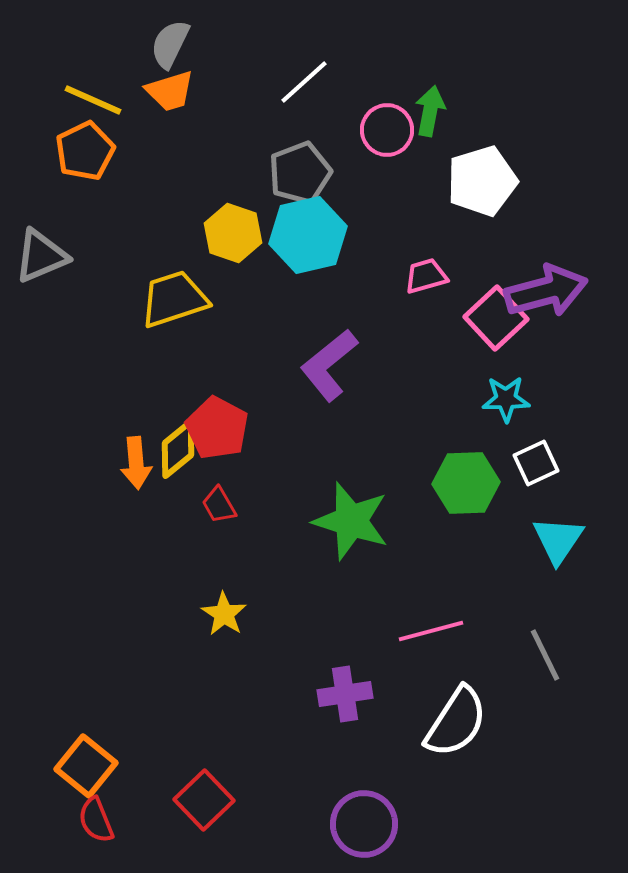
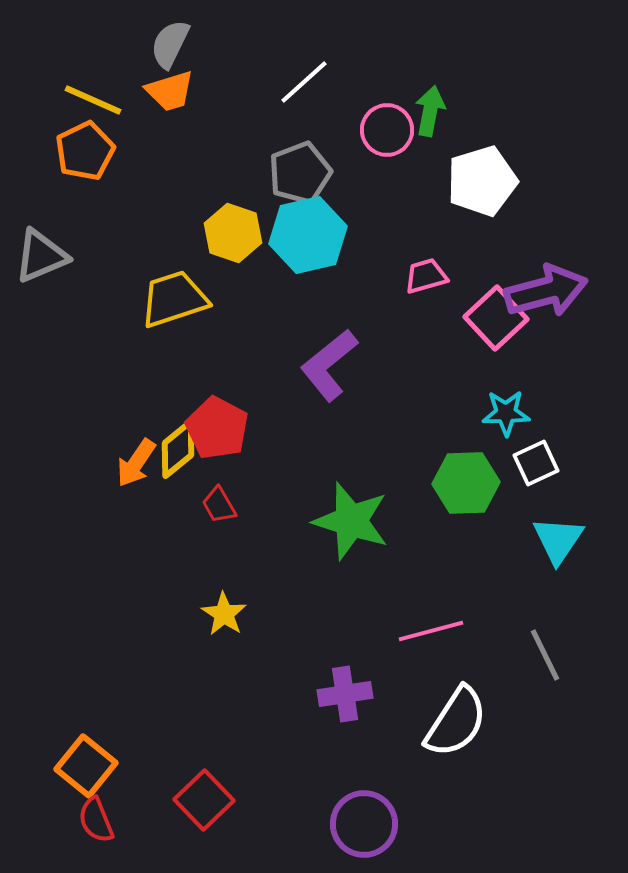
cyan star: moved 14 px down
orange arrow: rotated 39 degrees clockwise
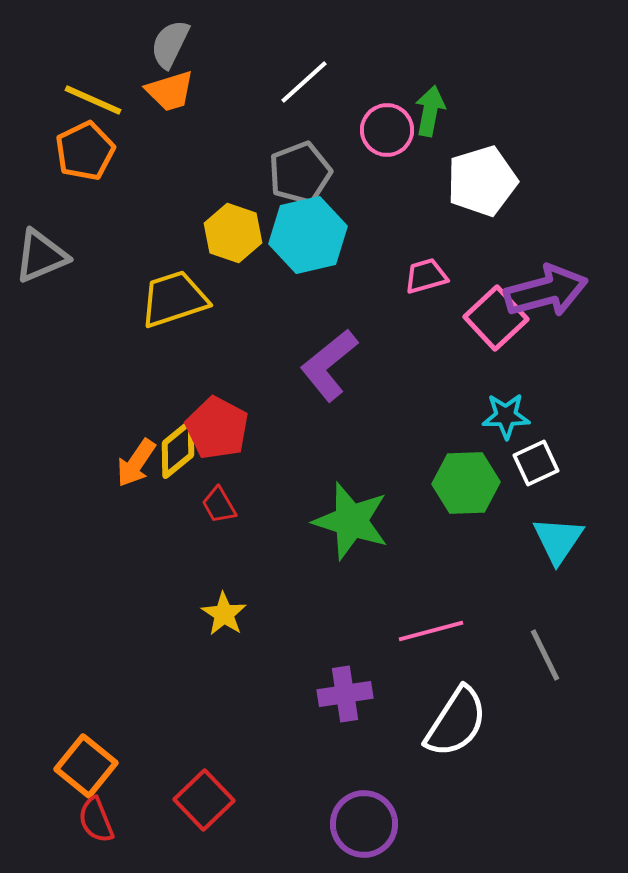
cyan star: moved 3 px down
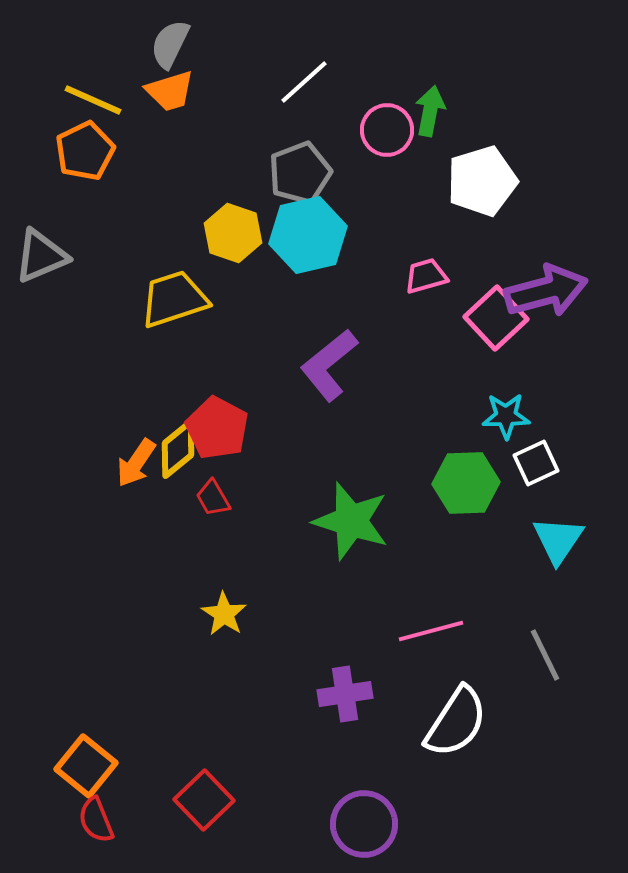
red trapezoid: moved 6 px left, 7 px up
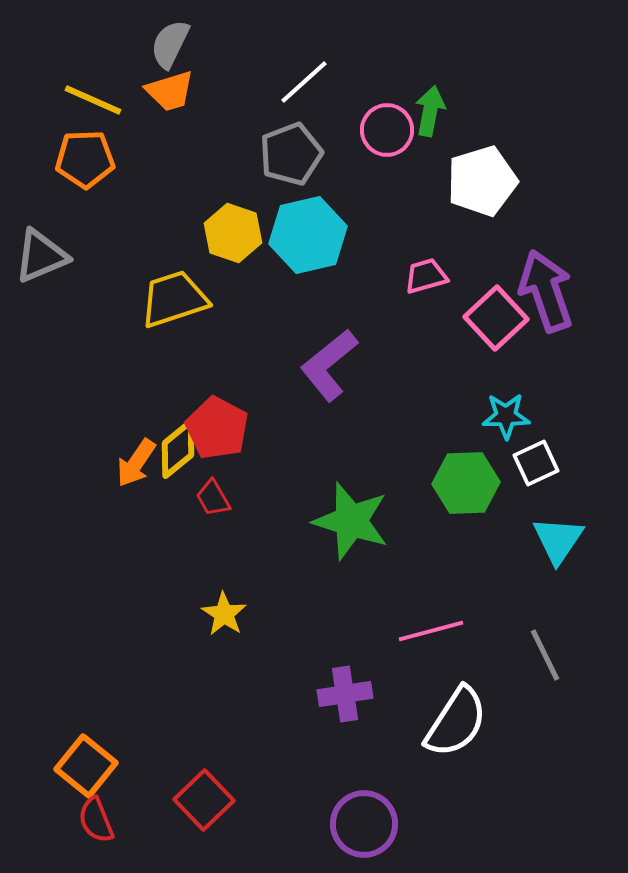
orange pentagon: moved 8 px down; rotated 24 degrees clockwise
gray pentagon: moved 9 px left, 19 px up
purple arrow: rotated 94 degrees counterclockwise
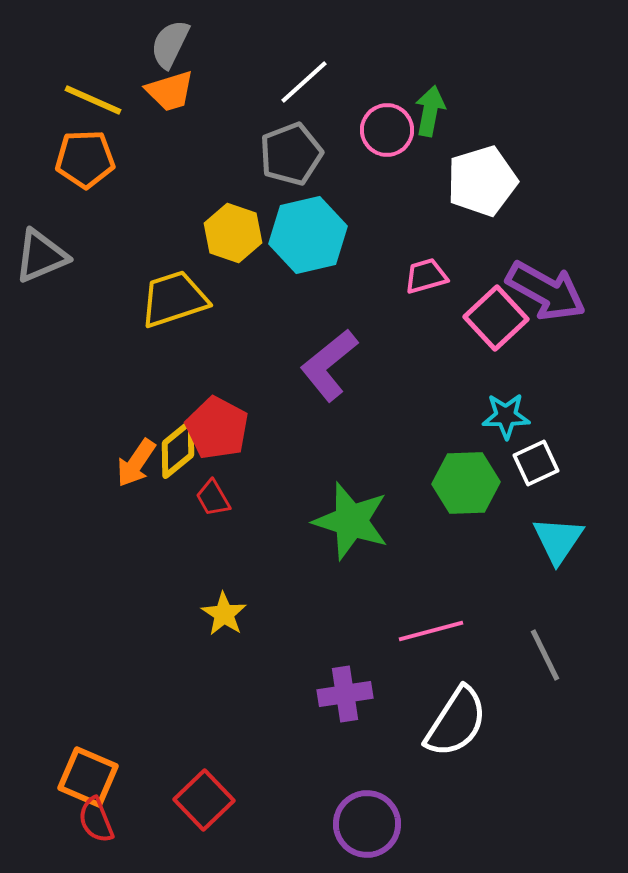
purple arrow: rotated 138 degrees clockwise
orange square: moved 2 px right, 11 px down; rotated 16 degrees counterclockwise
purple circle: moved 3 px right
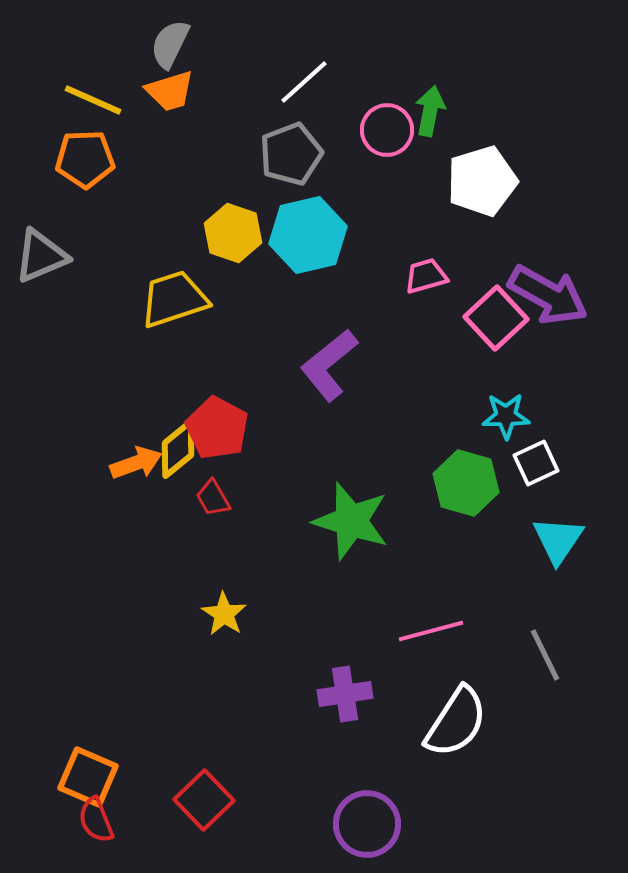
purple arrow: moved 2 px right, 4 px down
orange arrow: rotated 144 degrees counterclockwise
green hexagon: rotated 18 degrees clockwise
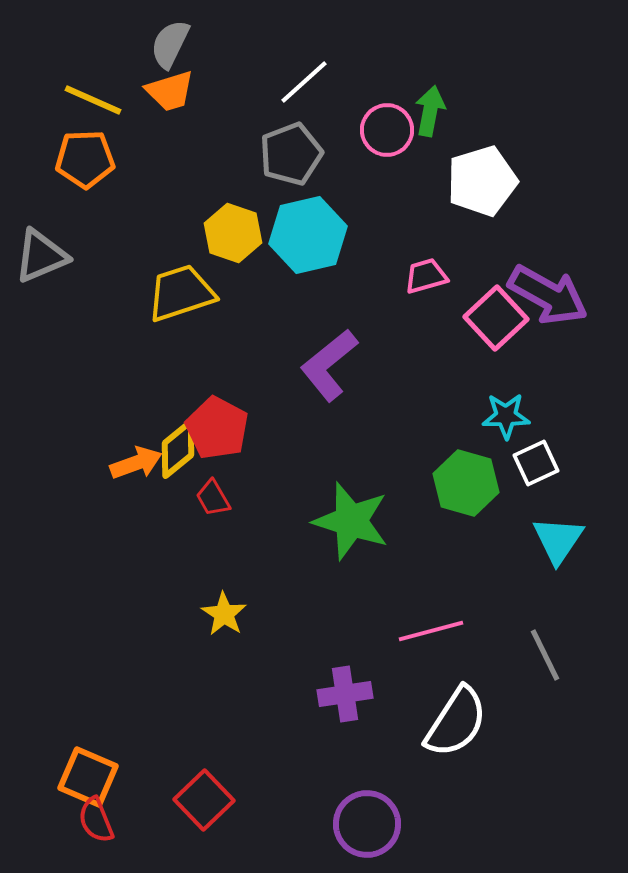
yellow trapezoid: moved 7 px right, 6 px up
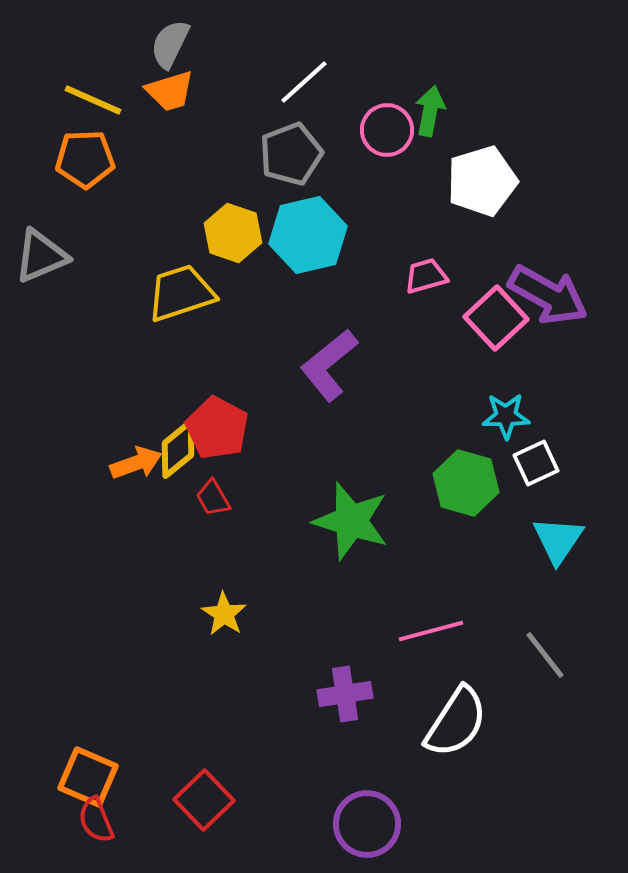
gray line: rotated 12 degrees counterclockwise
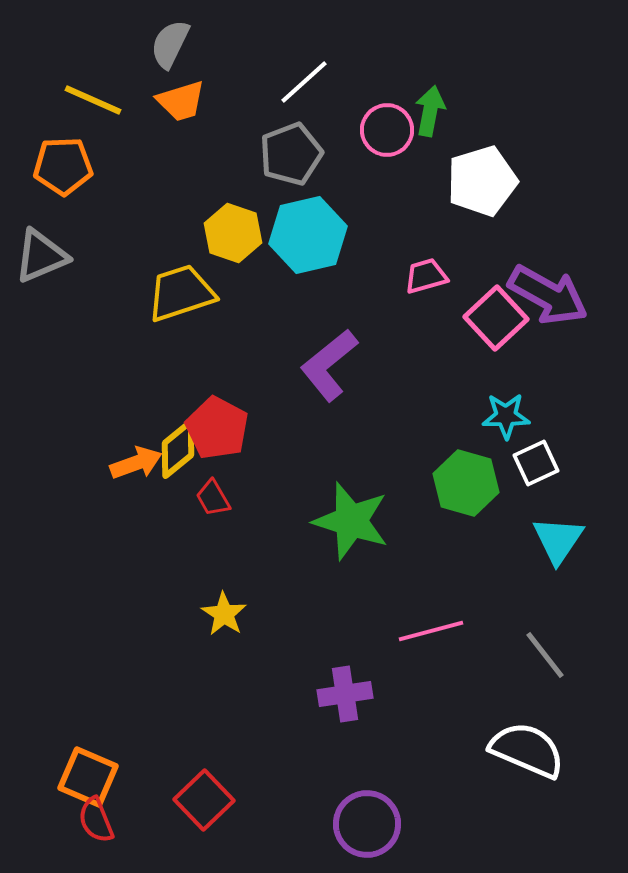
orange trapezoid: moved 11 px right, 10 px down
orange pentagon: moved 22 px left, 7 px down
white semicircle: moved 71 px right, 28 px down; rotated 100 degrees counterclockwise
